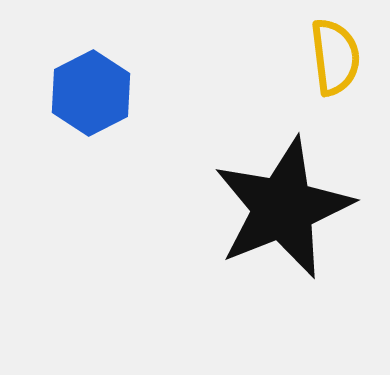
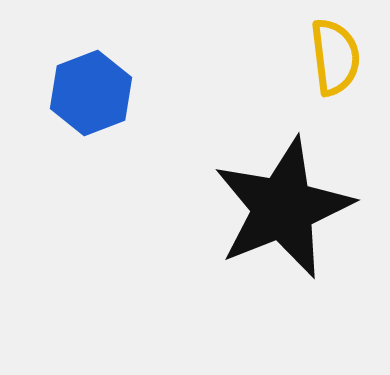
blue hexagon: rotated 6 degrees clockwise
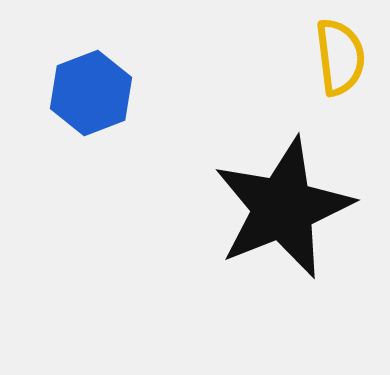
yellow semicircle: moved 5 px right
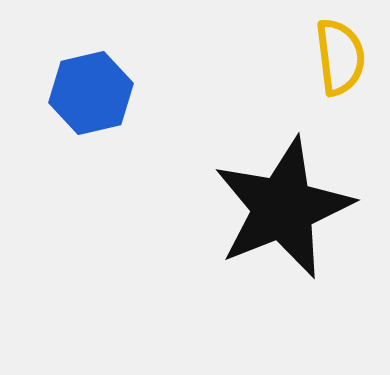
blue hexagon: rotated 8 degrees clockwise
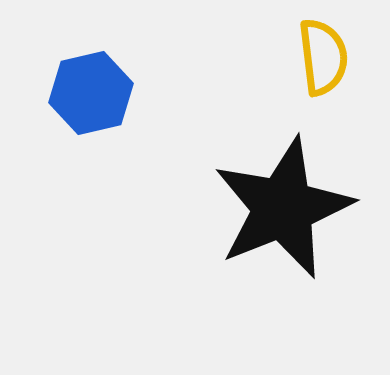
yellow semicircle: moved 17 px left
